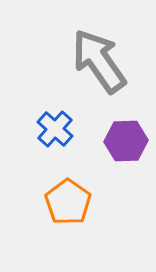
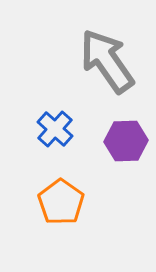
gray arrow: moved 8 px right
orange pentagon: moved 7 px left
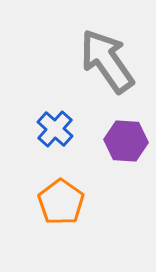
purple hexagon: rotated 6 degrees clockwise
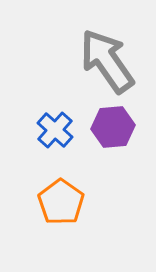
blue cross: moved 1 px down
purple hexagon: moved 13 px left, 14 px up; rotated 9 degrees counterclockwise
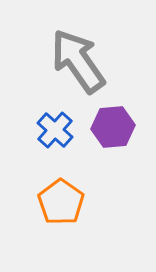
gray arrow: moved 29 px left
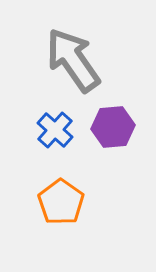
gray arrow: moved 5 px left, 1 px up
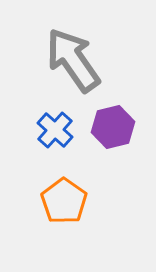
purple hexagon: rotated 9 degrees counterclockwise
orange pentagon: moved 3 px right, 1 px up
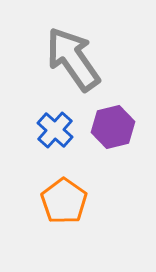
gray arrow: moved 1 px up
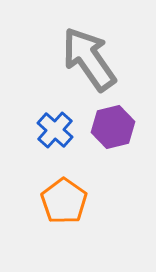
gray arrow: moved 16 px right
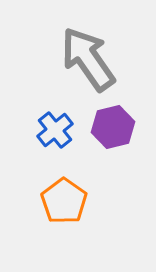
gray arrow: moved 1 px left
blue cross: rotated 9 degrees clockwise
